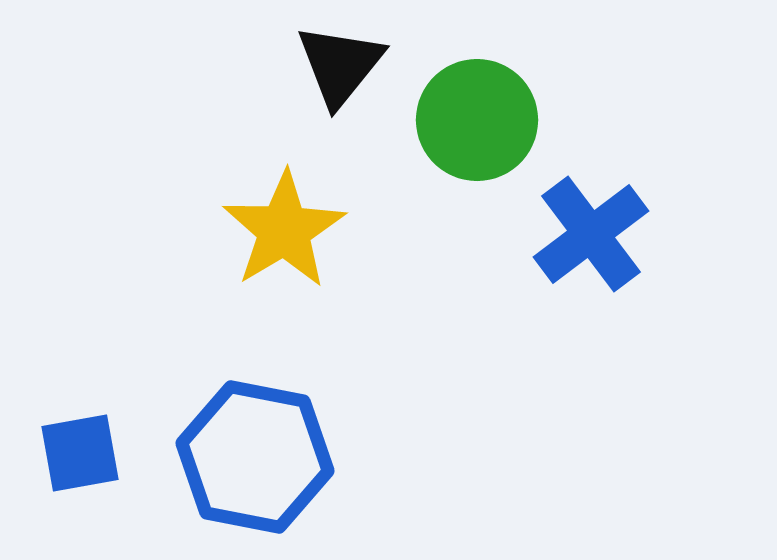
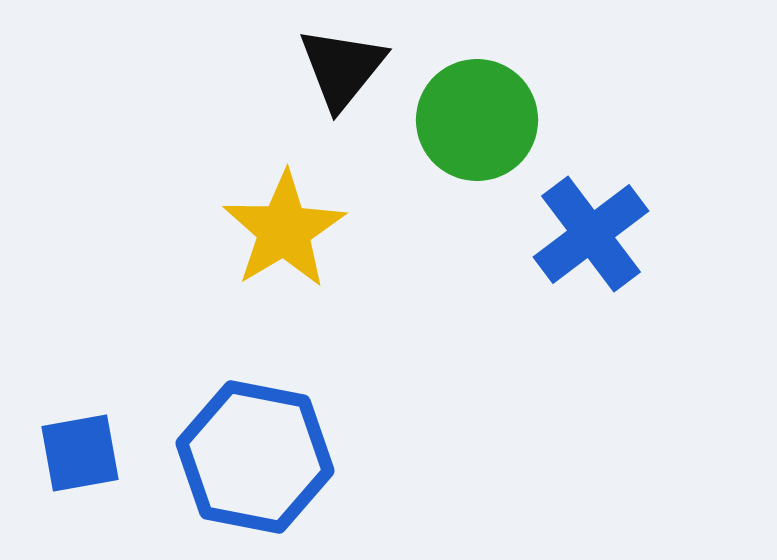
black triangle: moved 2 px right, 3 px down
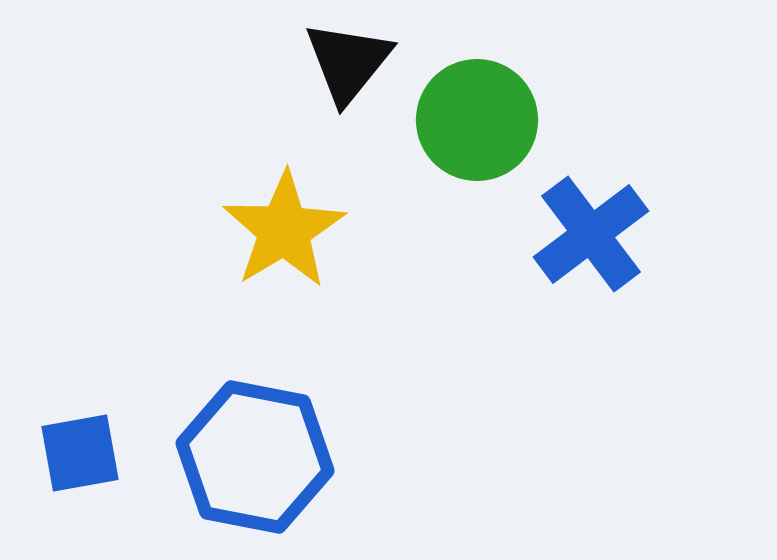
black triangle: moved 6 px right, 6 px up
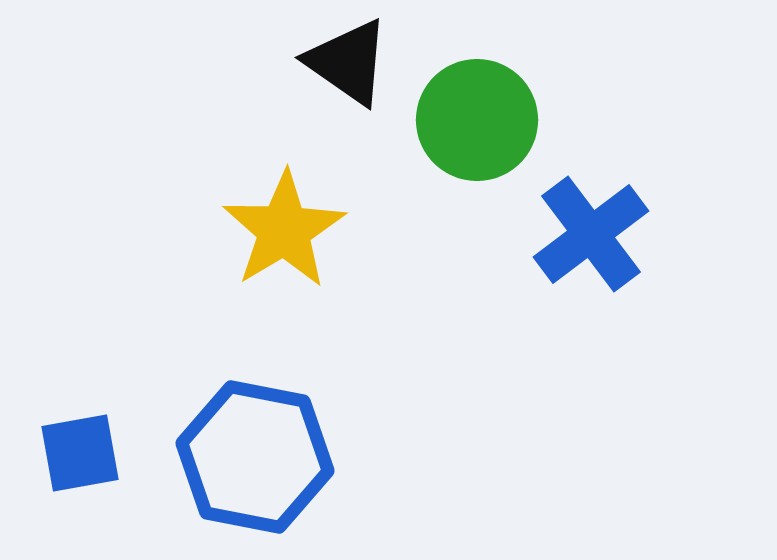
black triangle: rotated 34 degrees counterclockwise
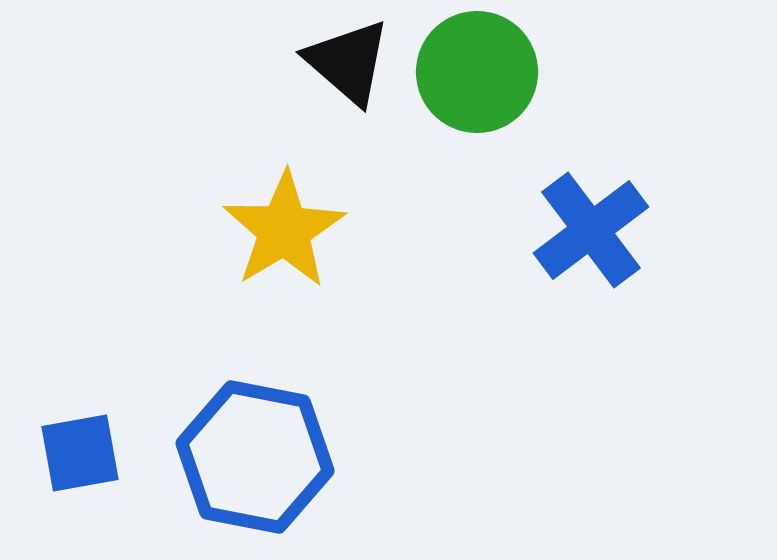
black triangle: rotated 6 degrees clockwise
green circle: moved 48 px up
blue cross: moved 4 px up
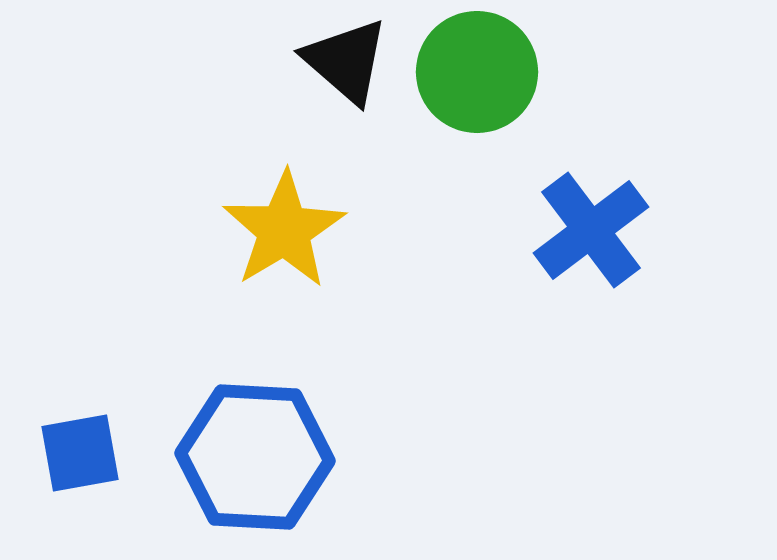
black triangle: moved 2 px left, 1 px up
blue hexagon: rotated 8 degrees counterclockwise
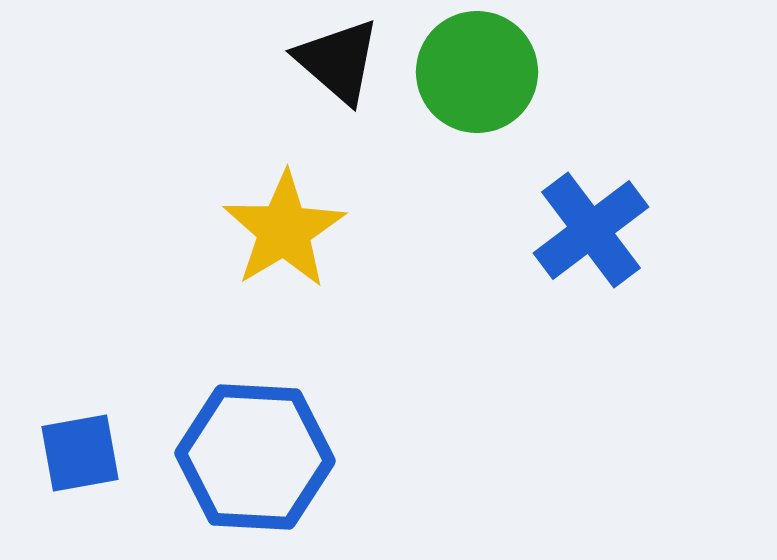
black triangle: moved 8 px left
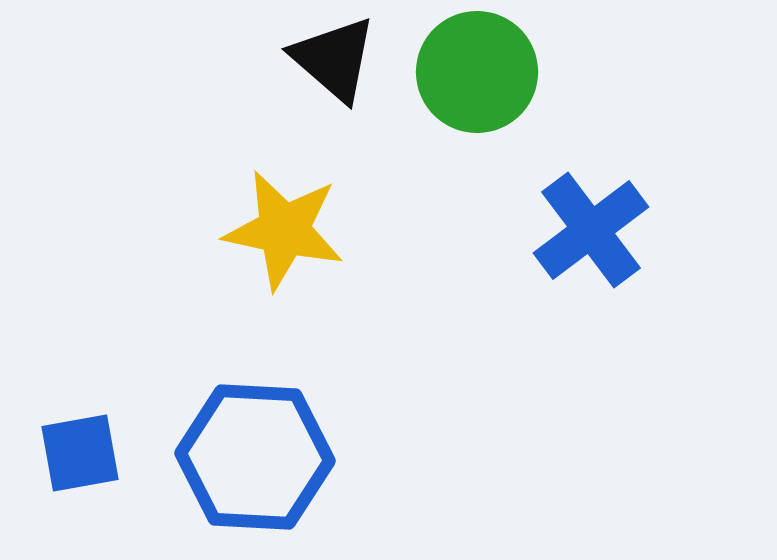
black triangle: moved 4 px left, 2 px up
yellow star: rotated 29 degrees counterclockwise
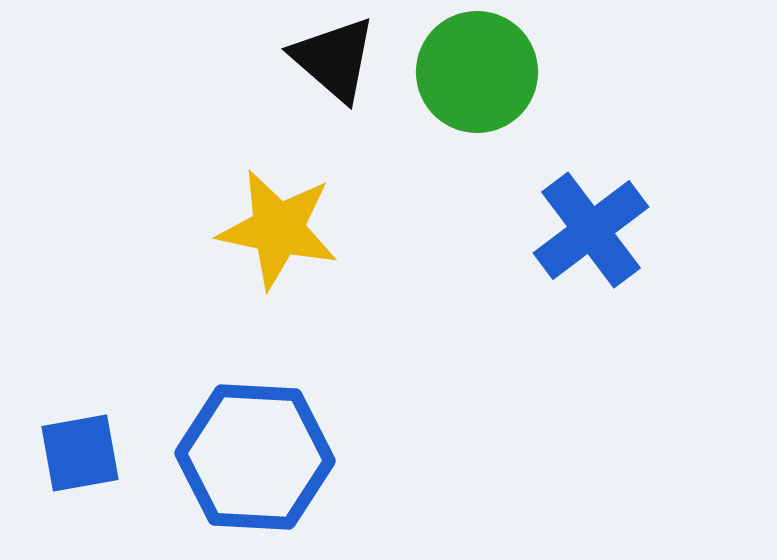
yellow star: moved 6 px left, 1 px up
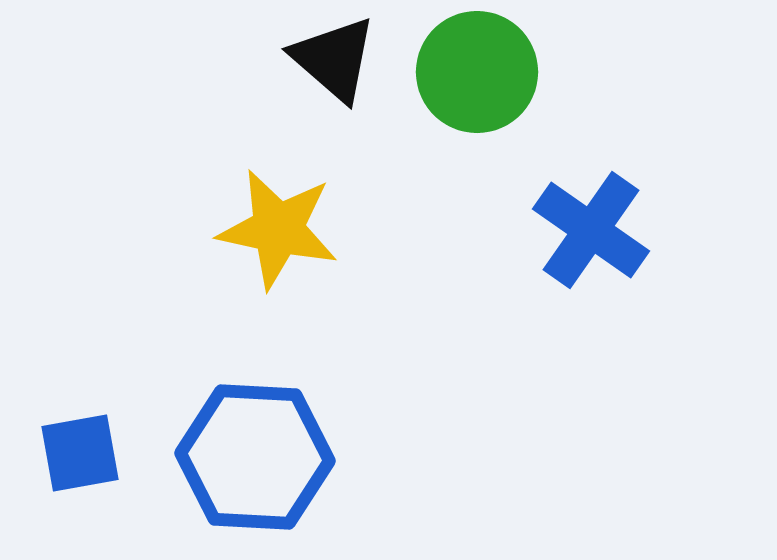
blue cross: rotated 18 degrees counterclockwise
